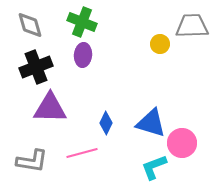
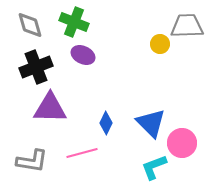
green cross: moved 8 px left
gray trapezoid: moved 5 px left
purple ellipse: rotated 70 degrees counterclockwise
blue triangle: rotated 28 degrees clockwise
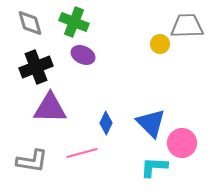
gray diamond: moved 2 px up
cyan L-shape: rotated 24 degrees clockwise
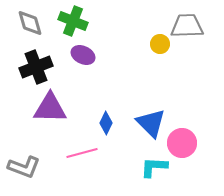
green cross: moved 1 px left, 1 px up
gray L-shape: moved 8 px left, 6 px down; rotated 12 degrees clockwise
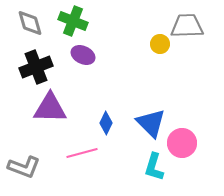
cyan L-shape: rotated 76 degrees counterclockwise
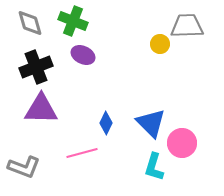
purple triangle: moved 9 px left, 1 px down
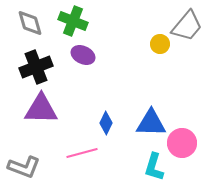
gray trapezoid: rotated 132 degrees clockwise
blue triangle: rotated 44 degrees counterclockwise
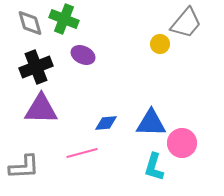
green cross: moved 9 px left, 2 px up
gray trapezoid: moved 1 px left, 3 px up
blue diamond: rotated 60 degrees clockwise
gray L-shape: rotated 24 degrees counterclockwise
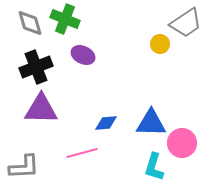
green cross: moved 1 px right
gray trapezoid: rotated 16 degrees clockwise
